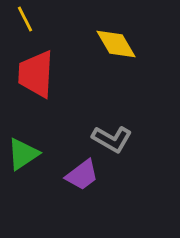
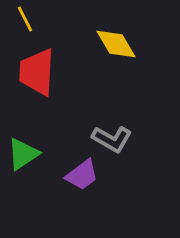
red trapezoid: moved 1 px right, 2 px up
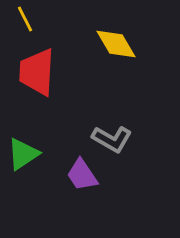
purple trapezoid: rotated 93 degrees clockwise
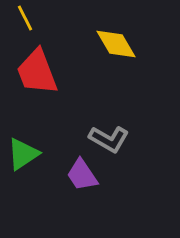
yellow line: moved 1 px up
red trapezoid: rotated 24 degrees counterclockwise
gray L-shape: moved 3 px left
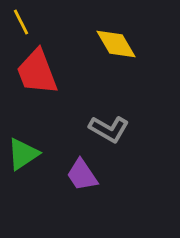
yellow line: moved 4 px left, 4 px down
gray L-shape: moved 10 px up
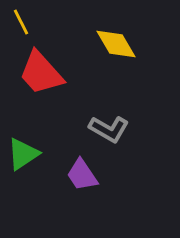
red trapezoid: moved 4 px right, 1 px down; rotated 21 degrees counterclockwise
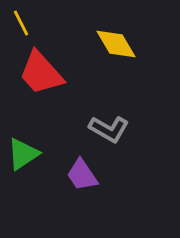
yellow line: moved 1 px down
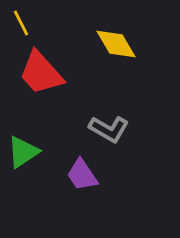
green triangle: moved 2 px up
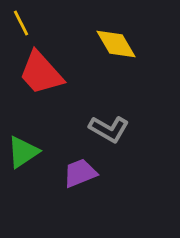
purple trapezoid: moved 2 px left, 2 px up; rotated 102 degrees clockwise
